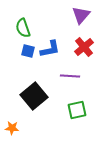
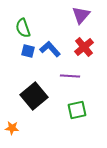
blue L-shape: rotated 120 degrees counterclockwise
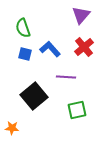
blue square: moved 3 px left, 3 px down
purple line: moved 4 px left, 1 px down
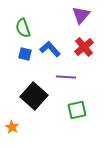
black square: rotated 8 degrees counterclockwise
orange star: moved 1 px up; rotated 24 degrees clockwise
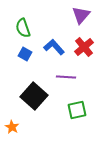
blue L-shape: moved 4 px right, 2 px up
blue square: rotated 16 degrees clockwise
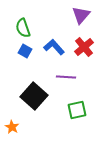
blue square: moved 3 px up
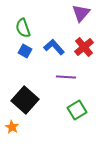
purple triangle: moved 2 px up
black square: moved 9 px left, 4 px down
green square: rotated 18 degrees counterclockwise
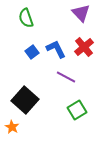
purple triangle: rotated 24 degrees counterclockwise
green semicircle: moved 3 px right, 10 px up
blue L-shape: moved 2 px right, 2 px down; rotated 15 degrees clockwise
blue square: moved 7 px right, 1 px down; rotated 24 degrees clockwise
purple line: rotated 24 degrees clockwise
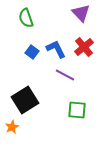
blue square: rotated 16 degrees counterclockwise
purple line: moved 1 px left, 2 px up
black square: rotated 16 degrees clockwise
green square: rotated 36 degrees clockwise
orange star: rotated 16 degrees clockwise
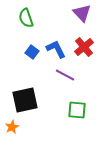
purple triangle: moved 1 px right
black square: rotated 20 degrees clockwise
